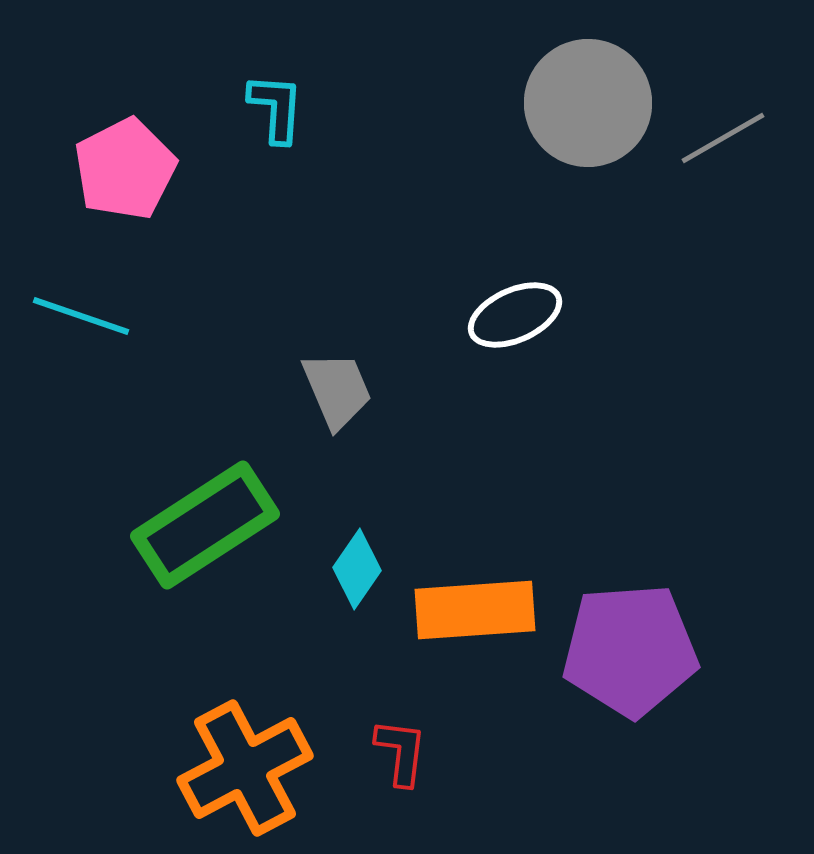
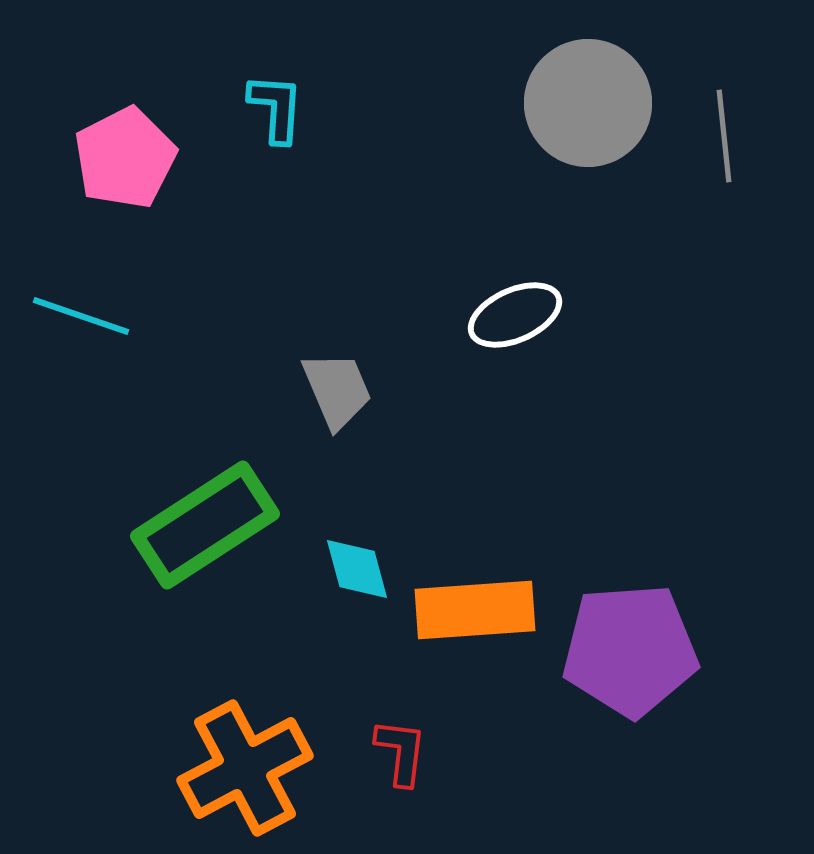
gray line: moved 1 px right, 2 px up; rotated 66 degrees counterclockwise
pink pentagon: moved 11 px up
cyan diamond: rotated 50 degrees counterclockwise
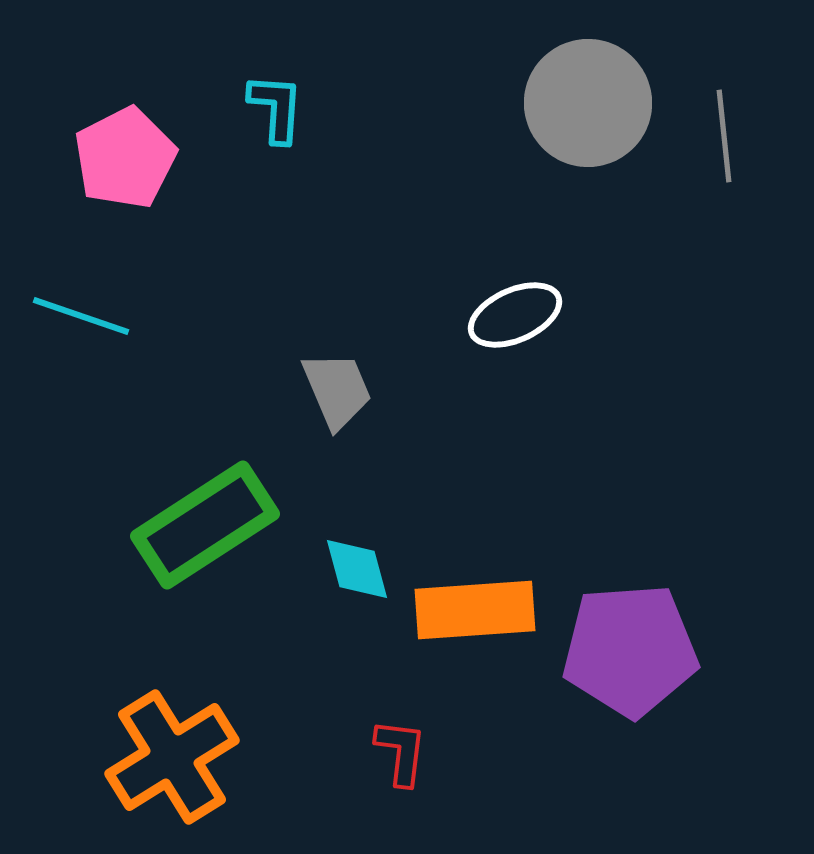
orange cross: moved 73 px left, 11 px up; rotated 4 degrees counterclockwise
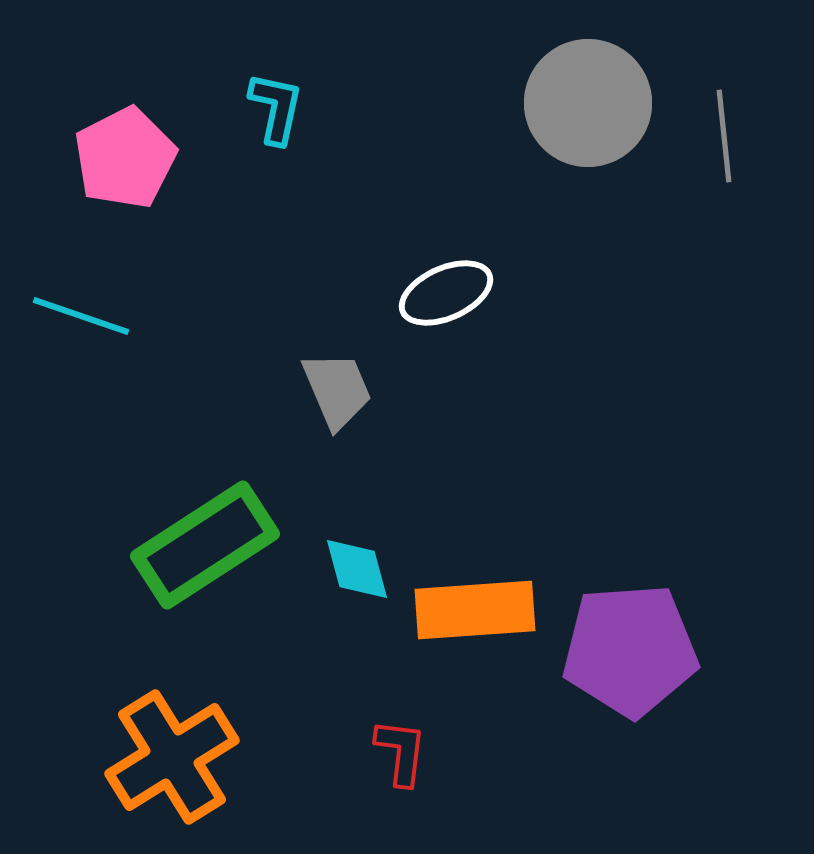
cyan L-shape: rotated 8 degrees clockwise
white ellipse: moved 69 px left, 22 px up
green rectangle: moved 20 px down
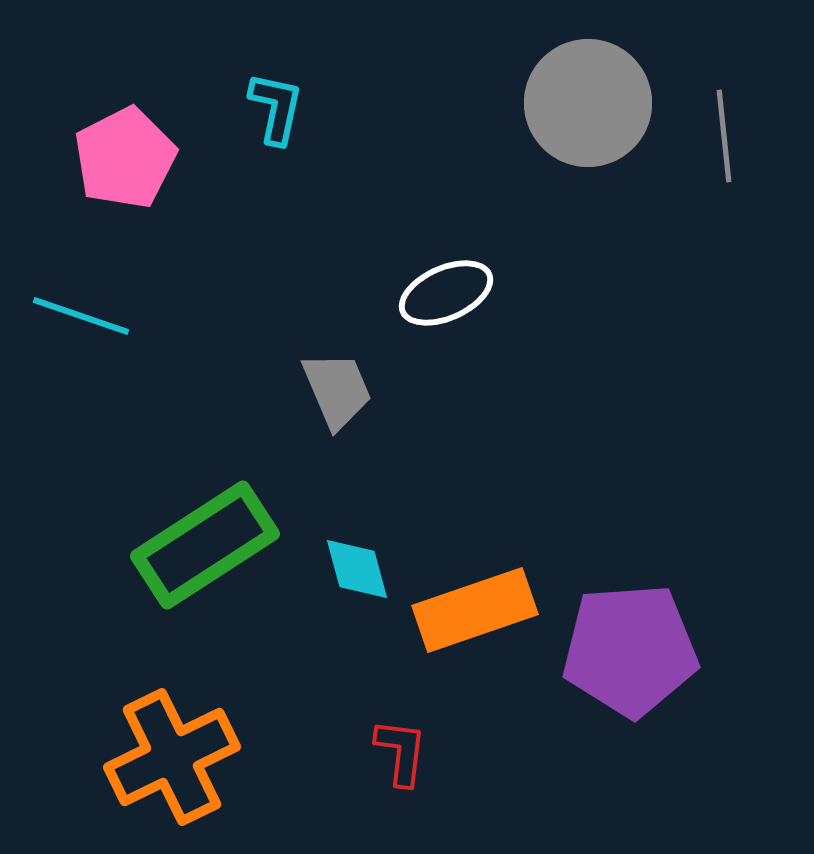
orange rectangle: rotated 15 degrees counterclockwise
orange cross: rotated 6 degrees clockwise
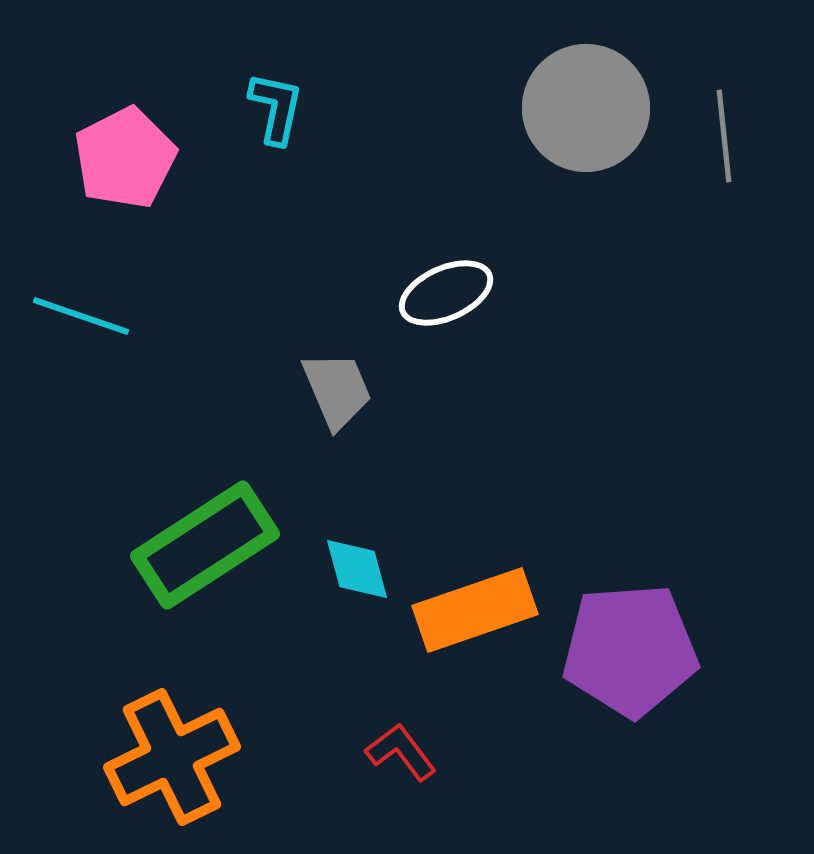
gray circle: moved 2 px left, 5 px down
red L-shape: rotated 44 degrees counterclockwise
